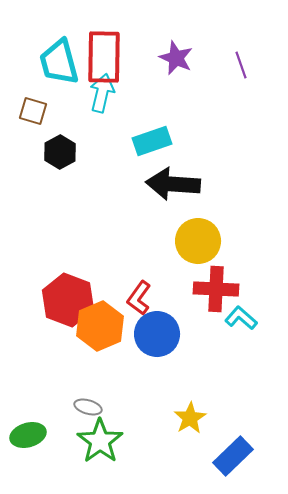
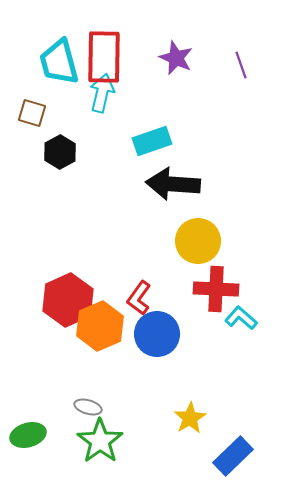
brown square: moved 1 px left, 2 px down
red hexagon: rotated 15 degrees clockwise
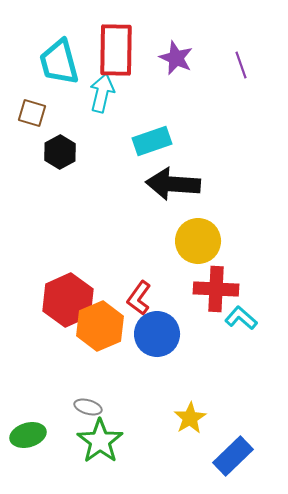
red rectangle: moved 12 px right, 7 px up
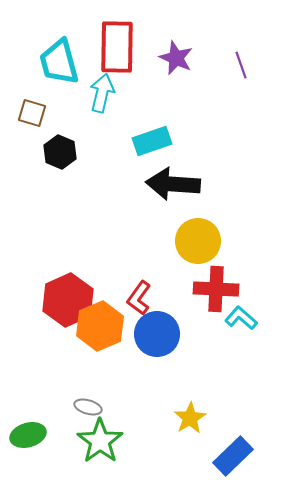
red rectangle: moved 1 px right, 3 px up
black hexagon: rotated 8 degrees counterclockwise
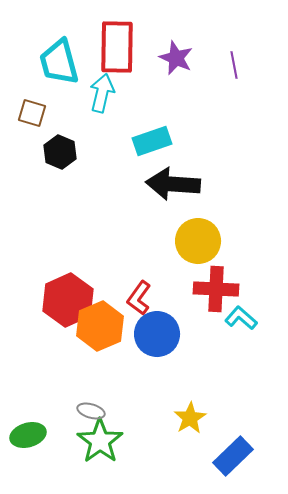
purple line: moved 7 px left; rotated 8 degrees clockwise
gray ellipse: moved 3 px right, 4 px down
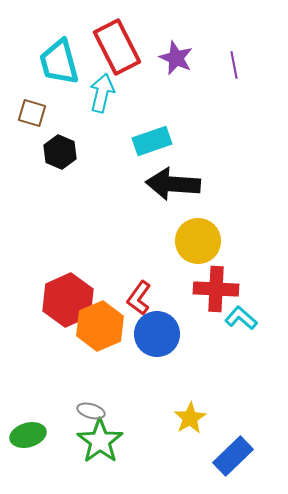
red rectangle: rotated 28 degrees counterclockwise
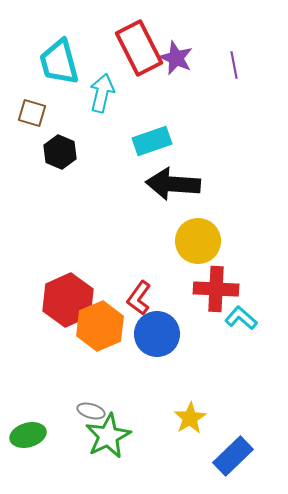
red rectangle: moved 22 px right, 1 px down
green star: moved 8 px right, 5 px up; rotated 9 degrees clockwise
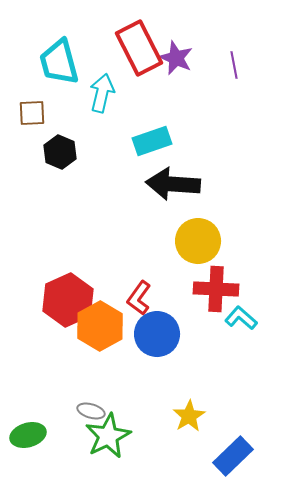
brown square: rotated 20 degrees counterclockwise
orange hexagon: rotated 6 degrees counterclockwise
yellow star: moved 1 px left, 2 px up
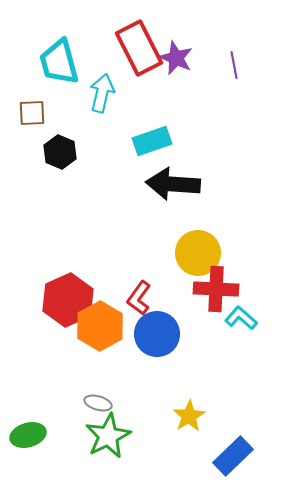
yellow circle: moved 12 px down
gray ellipse: moved 7 px right, 8 px up
